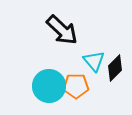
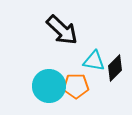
cyan triangle: rotated 40 degrees counterclockwise
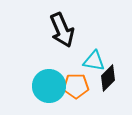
black arrow: rotated 24 degrees clockwise
black diamond: moved 7 px left, 10 px down
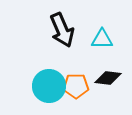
cyan triangle: moved 8 px right, 22 px up; rotated 10 degrees counterclockwise
black diamond: rotated 52 degrees clockwise
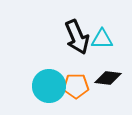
black arrow: moved 15 px right, 7 px down
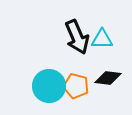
orange pentagon: rotated 15 degrees clockwise
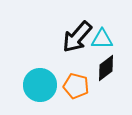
black arrow: rotated 64 degrees clockwise
black diamond: moved 2 px left, 10 px up; rotated 44 degrees counterclockwise
cyan circle: moved 9 px left, 1 px up
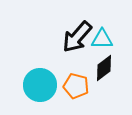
black diamond: moved 2 px left
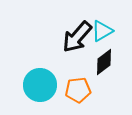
cyan triangle: moved 8 px up; rotated 30 degrees counterclockwise
black diamond: moved 6 px up
orange pentagon: moved 2 px right, 4 px down; rotated 20 degrees counterclockwise
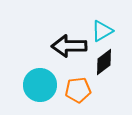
black arrow: moved 8 px left, 9 px down; rotated 48 degrees clockwise
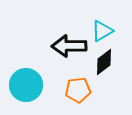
cyan circle: moved 14 px left
